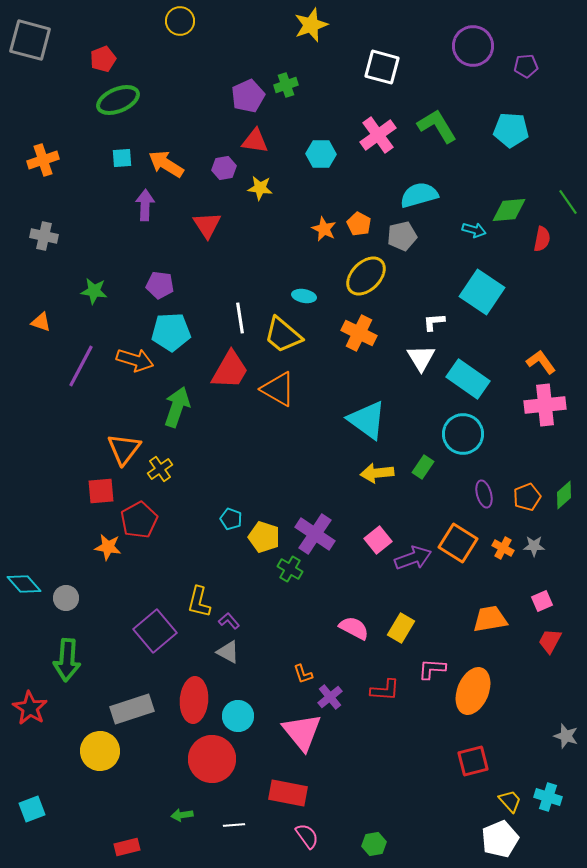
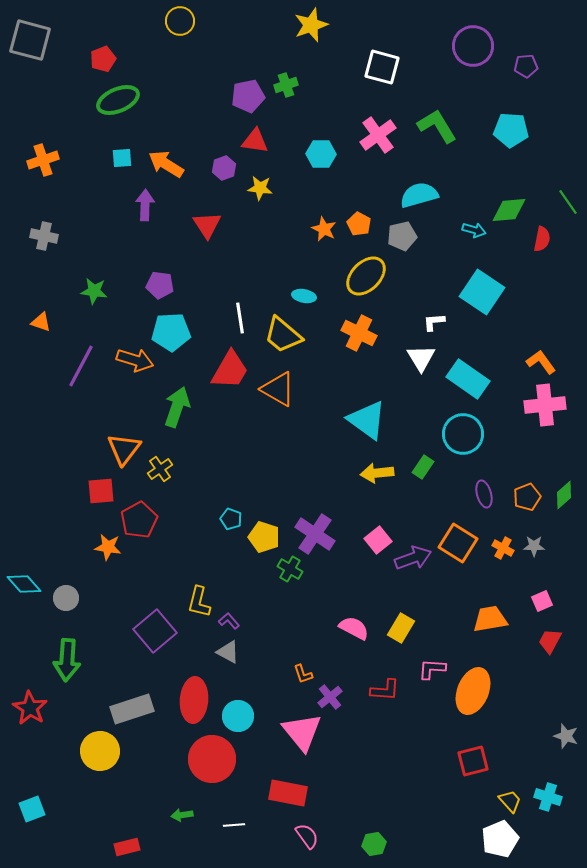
purple pentagon at (248, 96): rotated 12 degrees clockwise
purple hexagon at (224, 168): rotated 10 degrees counterclockwise
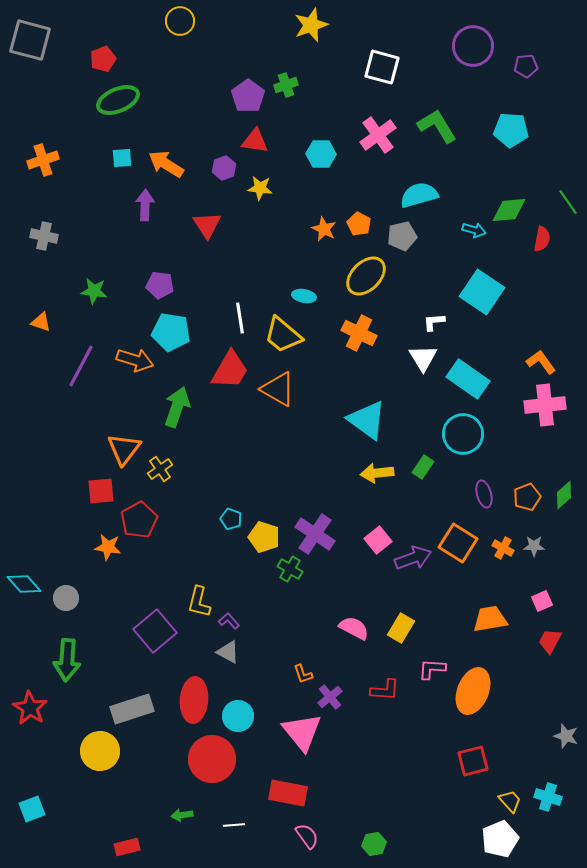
purple pentagon at (248, 96): rotated 24 degrees counterclockwise
cyan pentagon at (171, 332): rotated 12 degrees clockwise
white triangle at (421, 358): moved 2 px right
